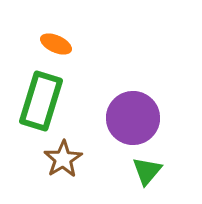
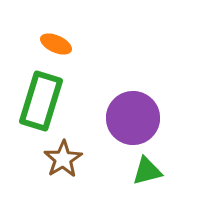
green triangle: rotated 36 degrees clockwise
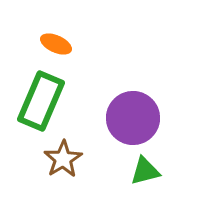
green rectangle: rotated 6 degrees clockwise
green triangle: moved 2 px left
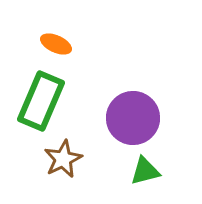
brown star: rotated 6 degrees clockwise
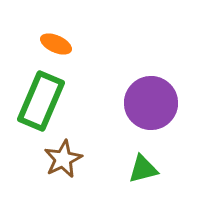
purple circle: moved 18 px right, 15 px up
green triangle: moved 2 px left, 2 px up
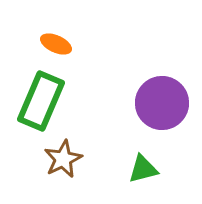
purple circle: moved 11 px right
